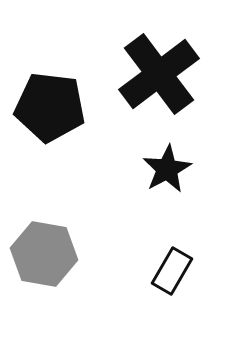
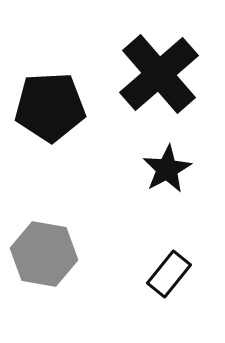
black cross: rotated 4 degrees counterclockwise
black pentagon: rotated 10 degrees counterclockwise
black rectangle: moved 3 px left, 3 px down; rotated 9 degrees clockwise
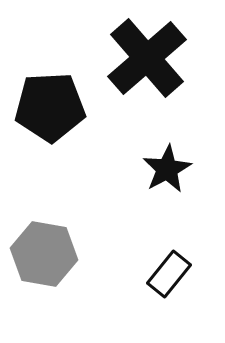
black cross: moved 12 px left, 16 px up
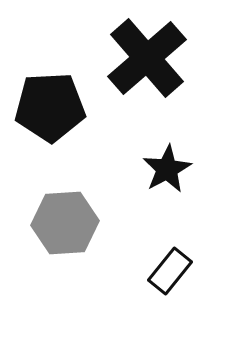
gray hexagon: moved 21 px right, 31 px up; rotated 14 degrees counterclockwise
black rectangle: moved 1 px right, 3 px up
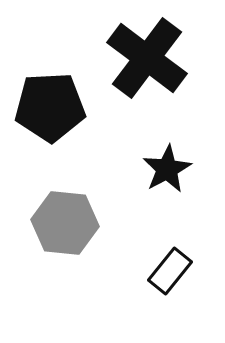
black cross: rotated 12 degrees counterclockwise
gray hexagon: rotated 10 degrees clockwise
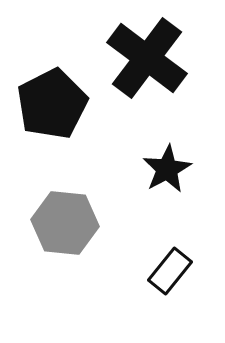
black pentagon: moved 2 px right, 3 px up; rotated 24 degrees counterclockwise
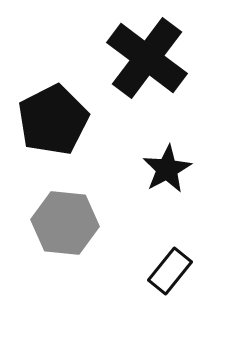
black pentagon: moved 1 px right, 16 px down
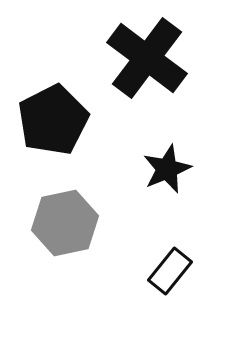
black star: rotated 6 degrees clockwise
gray hexagon: rotated 18 degrees counterclockwise
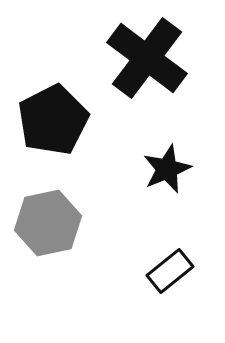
gray hexagon: moved 17 px left
black rectangle: rotated 12 degrees clockwise
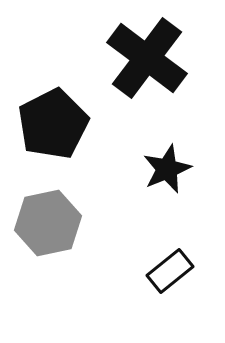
black pentagon: moved 4 px down
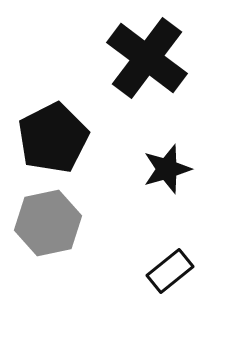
black pentagon: moved 14 px down
black star: rotated 6 degrees clockwise
